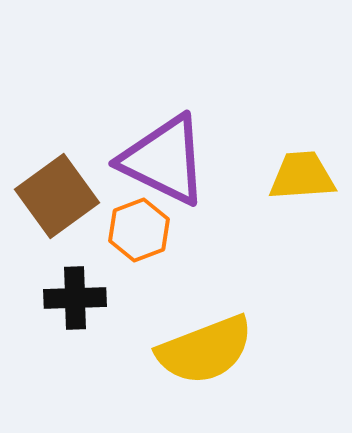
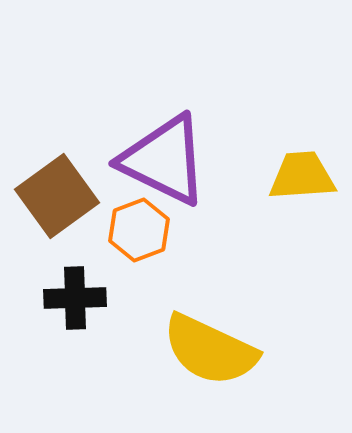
yellow semicircle: moved 5 px right; rotated 46 degrees clockwise
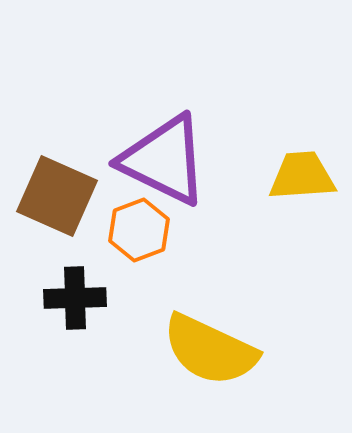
brown square: rotated 30 degrees counterclockwise
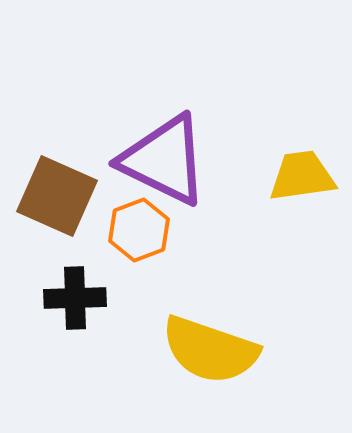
yellow trapezoid: rotated 4 degrees counterclockwise
yellow semicircle: rotated 6 degrees counterclockwise
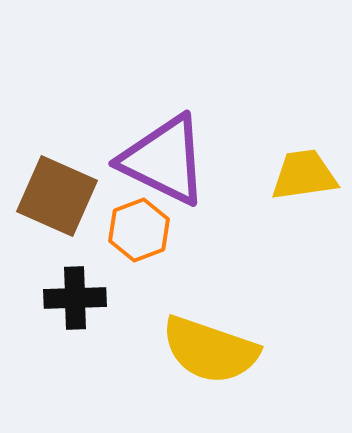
yellow trapezoid: moved 2 px right, 1 px up
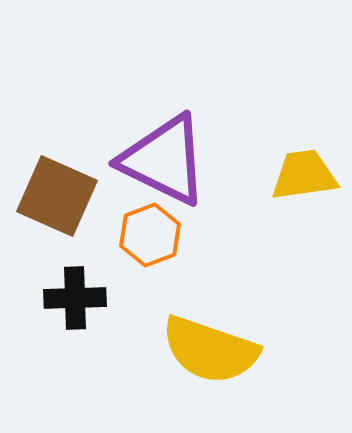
orange hexagon: moved 11 px right, 5 px down
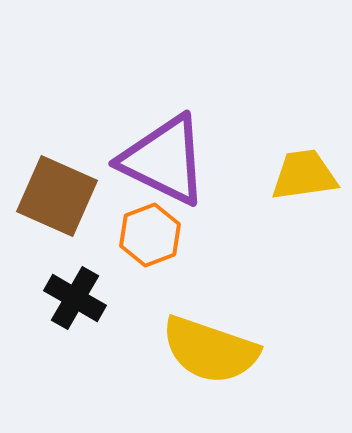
black cross: rotated 32 degrees clockwise
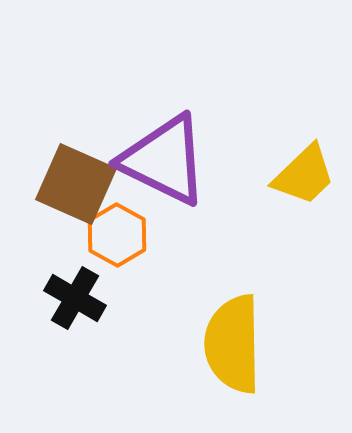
yellow trapezoid: rotated 144 degrees clockwise
brown square: moved 19 px right, 12 px up
orange hexagon: moved 33 px left; rotated 10 degrees counterclockwise
yellow semicircle: moved 23 px right, 6 px up; rotated 70 degrees clockwise
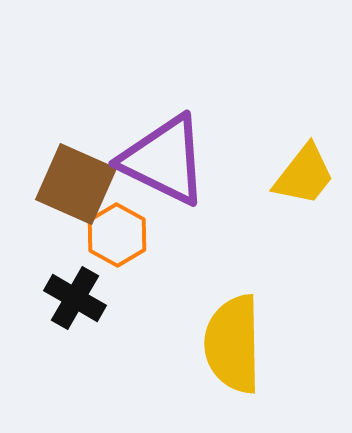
yellow trapezoid: rotated 8 degrees counterclockwise
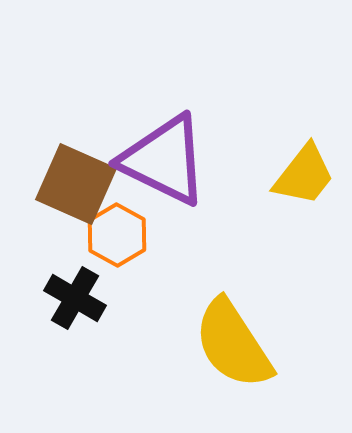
yellow semicircle: rotated 32 degrees counterclockwise
